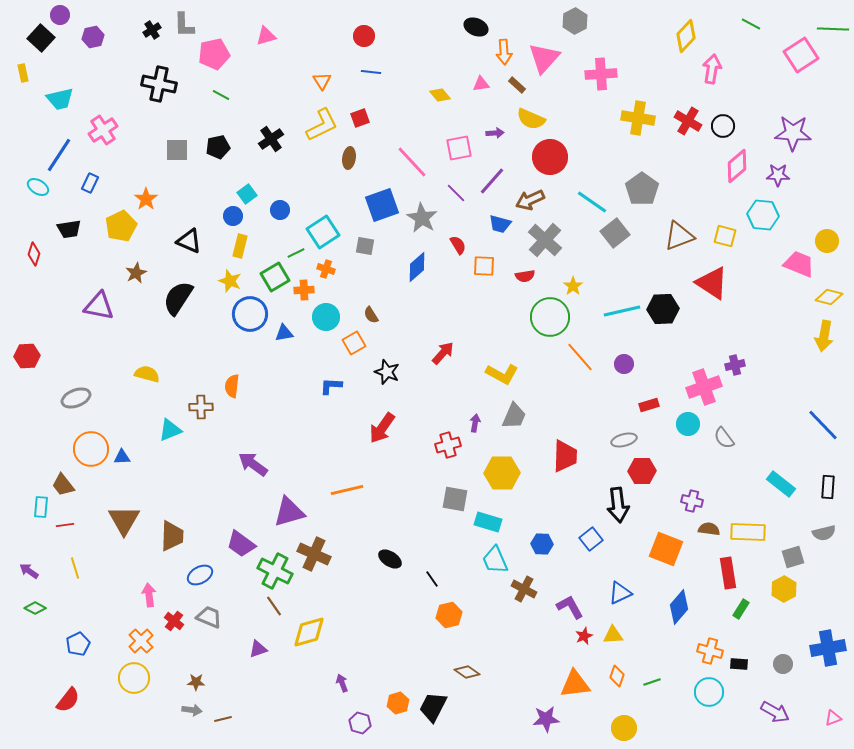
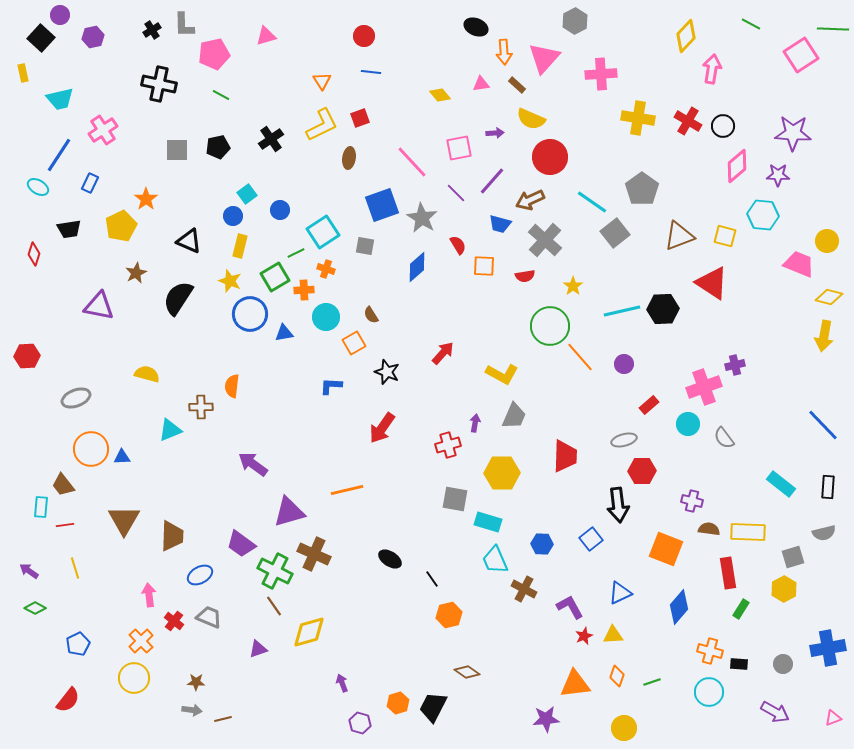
green circle at (550, 317): moved 9 px down
red rectangle at (649, 405): rotated 24 degrees counterclockwise
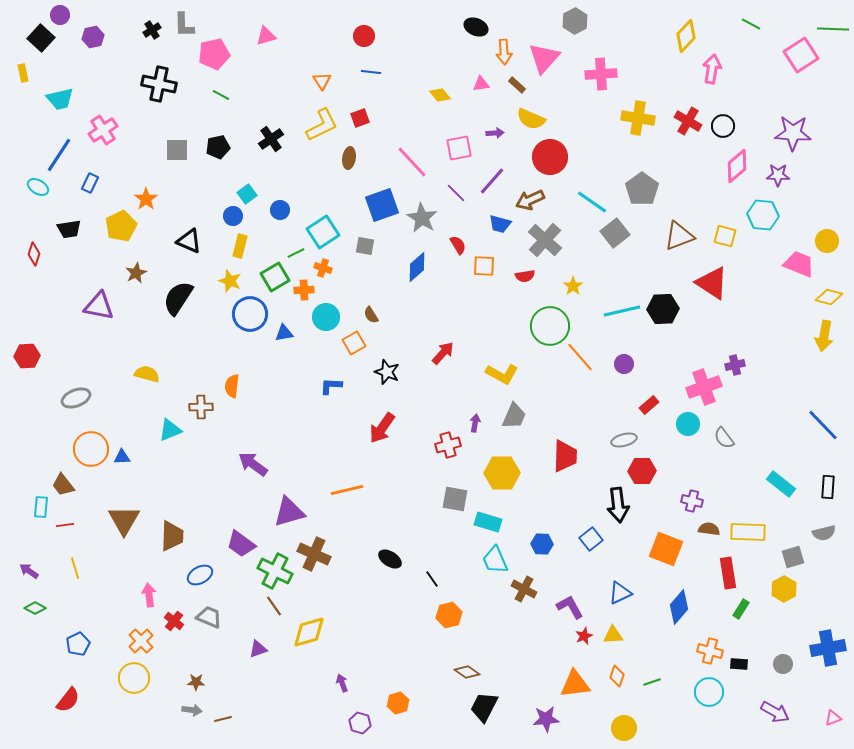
orange cross at (326, 269): moved 3 px left, 1 px up
black trapezoid at (433, 707): moved 51 px right
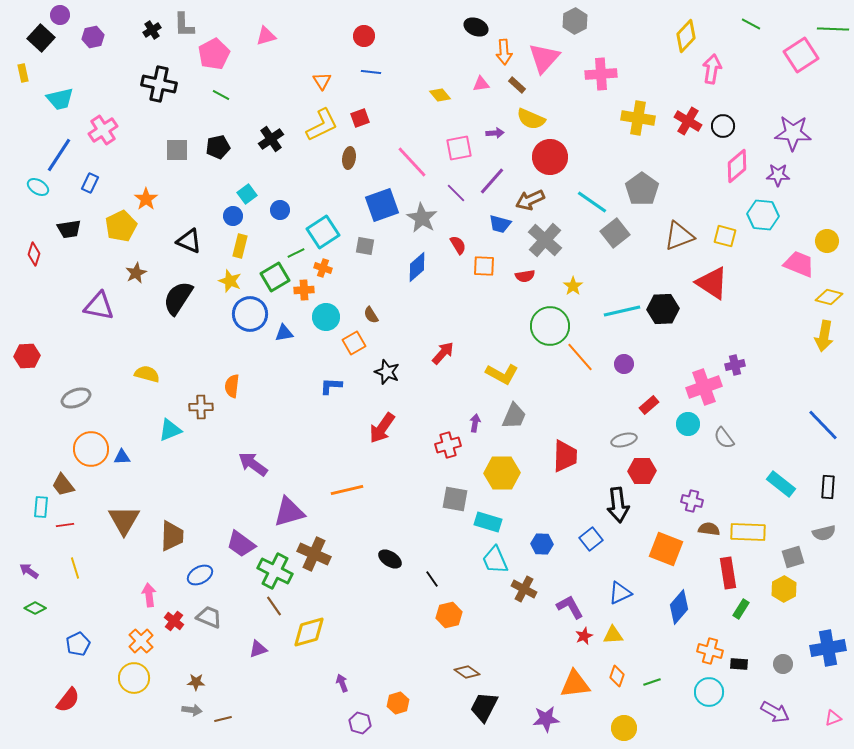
pink pentagon at (214, 54): rotated 16 degrees counterclockwise
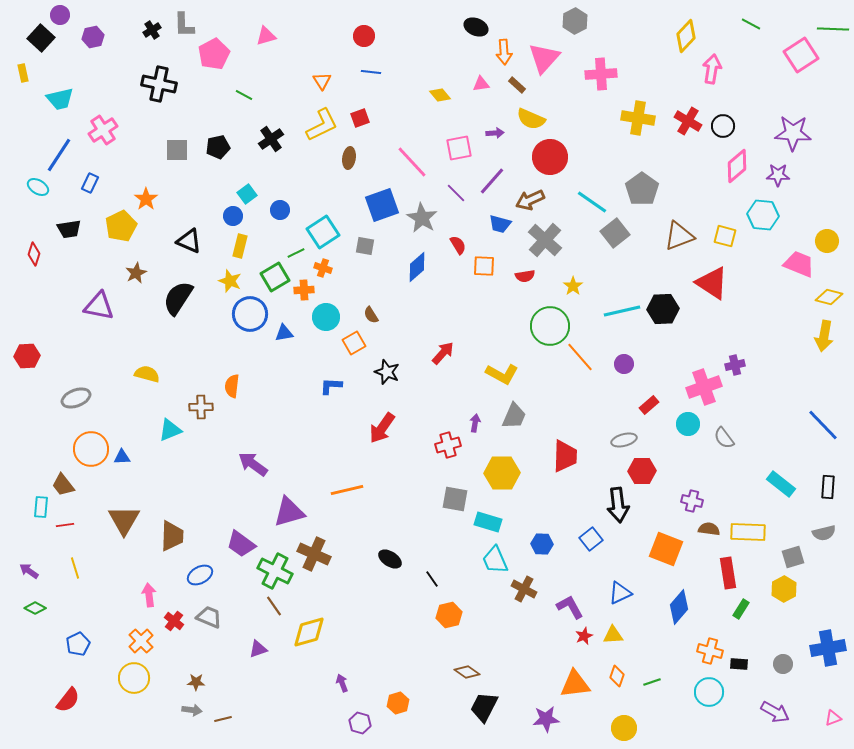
green line at (221, 95): moved 23 px right
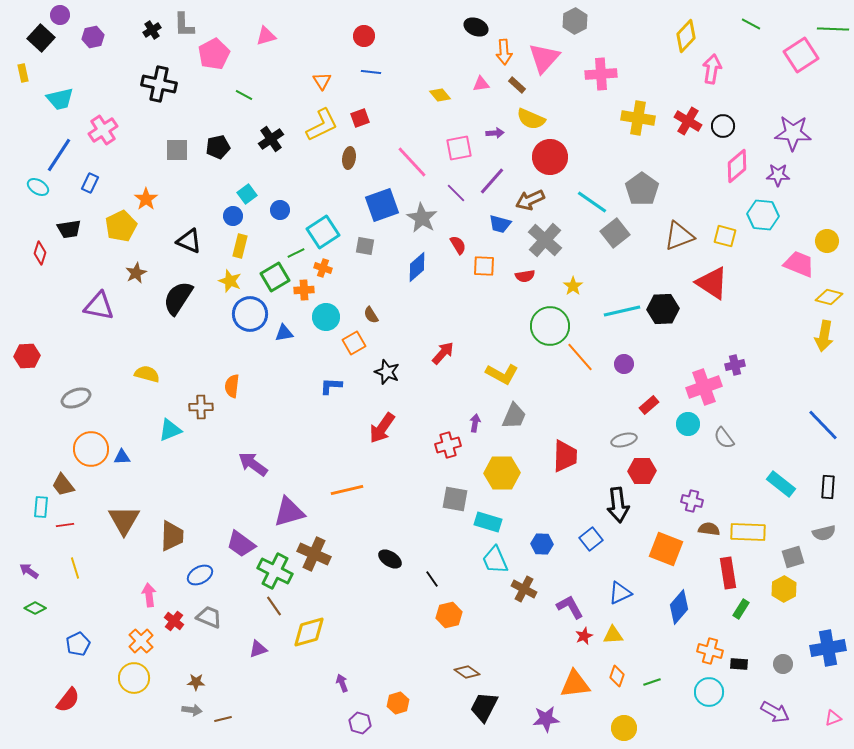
red diamond at (34, 254): moved 6 px right, 1 px up
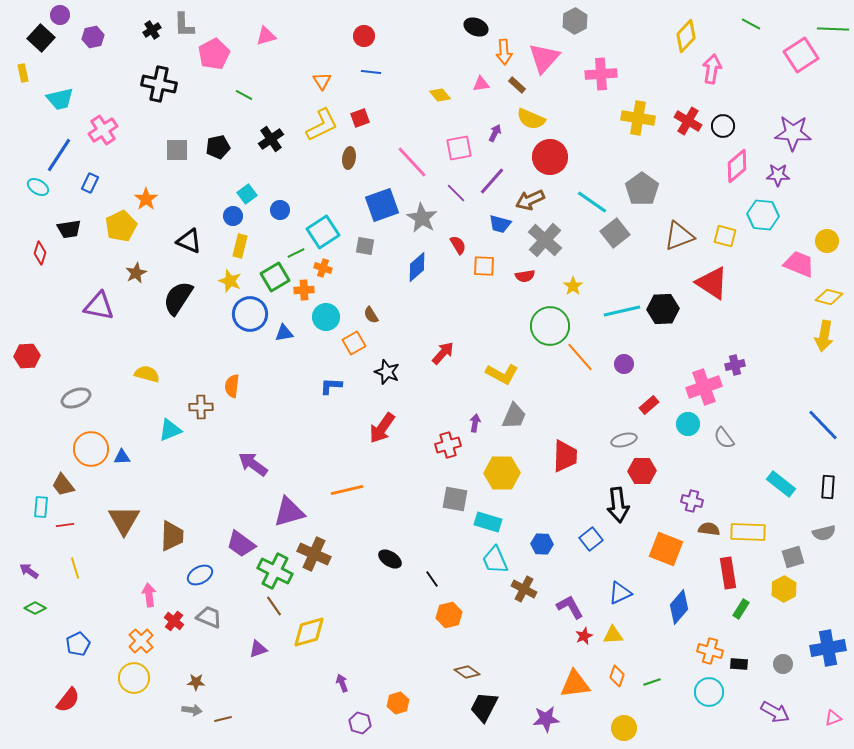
purple arrow at (495, 133): rotated 60 degrees counterclockwise
